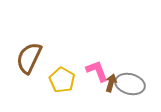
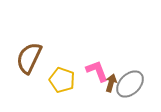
yellow pentagon: rotated 10 degrees counterclockwise
gray ellipse: rotated 60 degrees counterclockwise
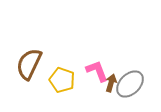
brown semicircle: moved 6 px down
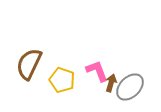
gray ellipse: moved 3 px down
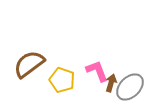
brown semicircle: rotated 28 degrees clockwise
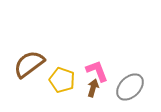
brown arrow: moved 18 px left, 5 px down
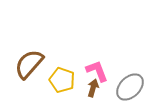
brown semicircle: rotated 12 degrees counterclockwise
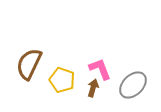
brown semicircle: rotated 16 degrees counterclockwise
pink L-shape: moved 3 px right, 2 px up
gray ellipse: moved 3 px right, 2 px up
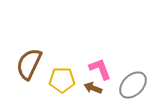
yellow pentagon: rotated 20 degrees counterclockwise
brown arrow: rotated 84 degrees counterclockwise
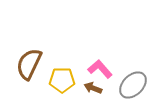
pink L-shape: rotated 20 degrees counterclockwise
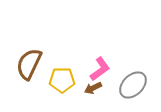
pink L-shape: rotated 95 degrees clockwise
brown arrow: rotated 48 degrees counterclockwise
